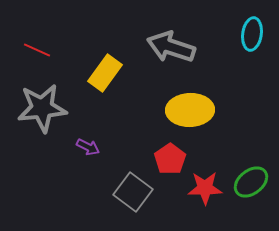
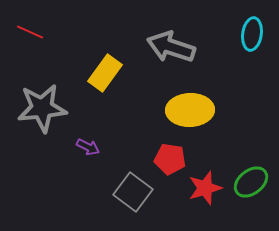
red line: moved 7 px left, 18 px up
red pentagon: rotated 28 degrees counterclockwise
red star: rotated 16 degrees counterclockwise
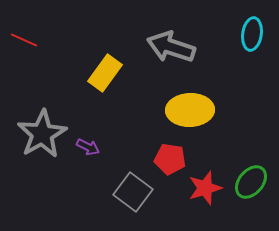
red line: moved 6 px left, 8 px down
gray star: moved 26 px down; rotated 24 degrees counterclockwise
green ellipse: rotated 12 degrees counterclockwise
